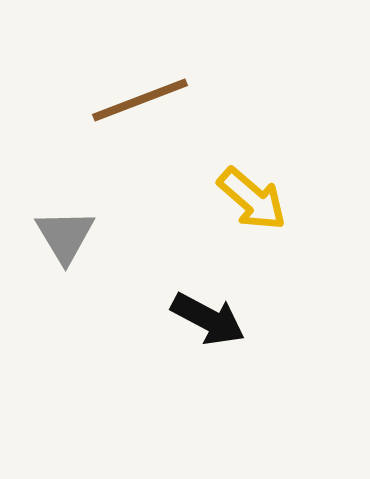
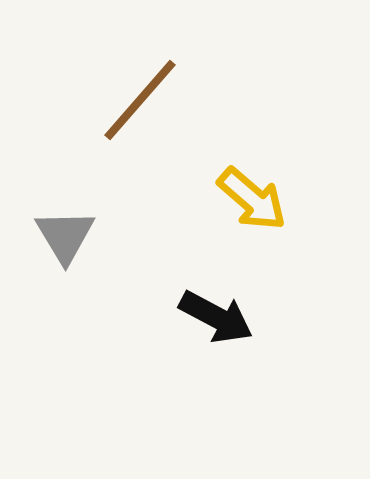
brown line: rotated 28 degrees counterclockwise
black arrow: moved 8 px right, 2 px up
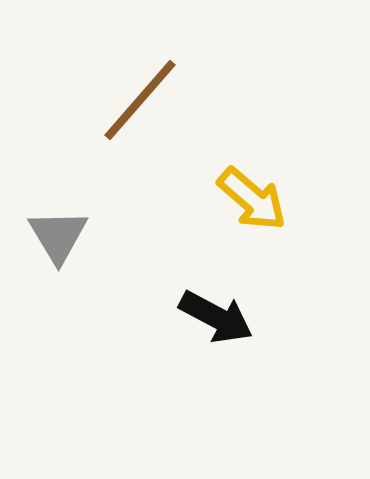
gray triangle: moved 7 px left
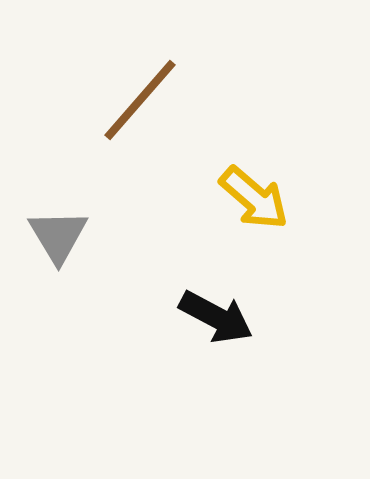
yellow arrow: moved 2 px right, 1 px up
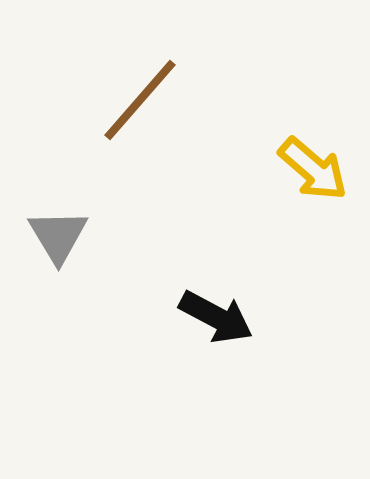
yellow arrow: moved 59 px right, 29 px up
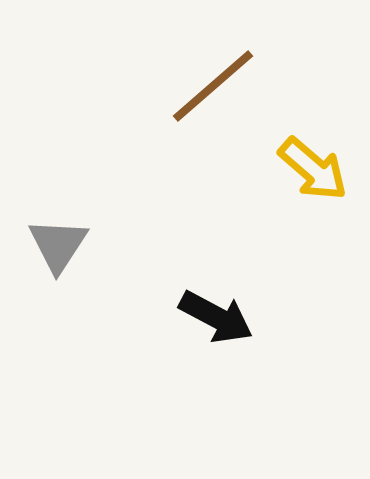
brown line: moved 73 px right, 14 px up; rotated 8 degrees clockwise
gray triangle: moved 9 px down; rotated 4 degrees clockwise
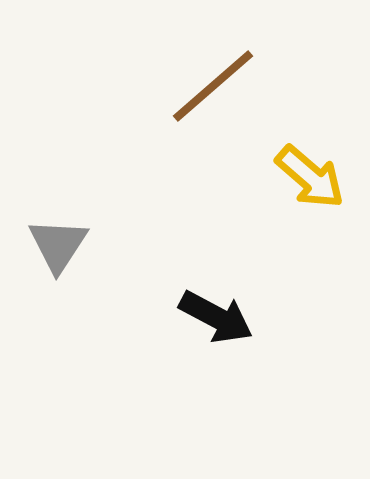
yellow arrow: moved 3 px left, 8 px down
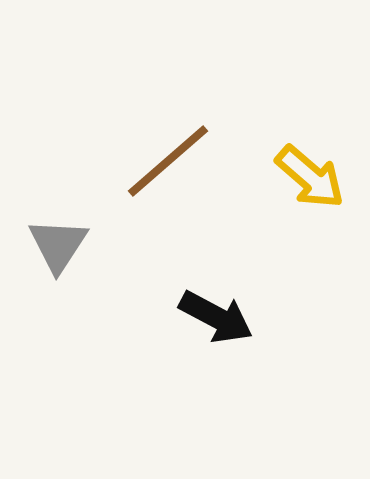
brown line: moved 45 px left, 75 px down
